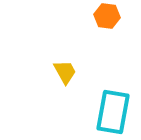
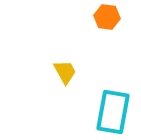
orange hexagon: moved 1 px down
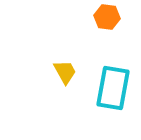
cyan rectangle: moved 24 px up
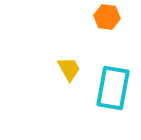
yellow trapezoid: moved 4 px right, 3 px up
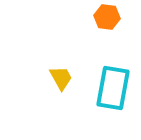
yellow trapezoid: moved 8 px left, 9 px down
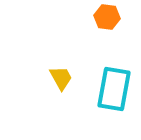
cyan rectangle: moved 1 px right, 1 px down
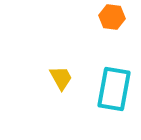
orange hexagon: moved 5 px right
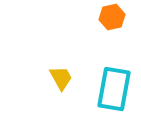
orange hexagon: rotated 20 degrees counterclockwise
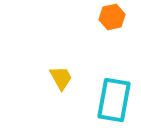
cyan rectangle: moved 11 px down
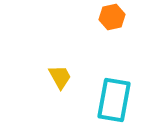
yellow trapezoid: moved 1 px left, 1 px up
